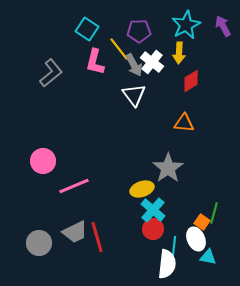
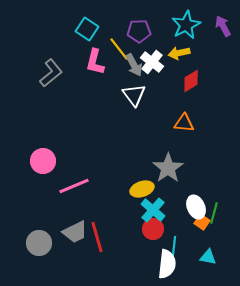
yellow arrow: rotated 75 degrees clockwise
white ellipse: moved 32 px up
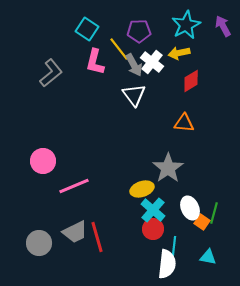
white ellipse: moved 6 px left, 1 px down
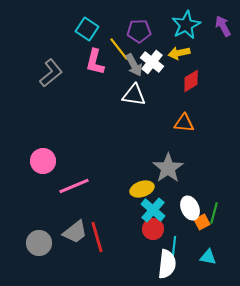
white triangle: rotated 45 degrees counterclockwise
orange square: rotated 28 degrees clockwise
gray trapezoid: rotated 12 degrees counterclockwise
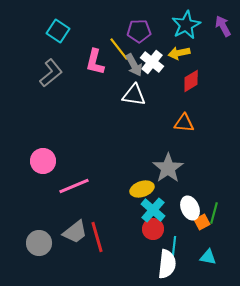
cyan square: moved 29 px left, 2 px down
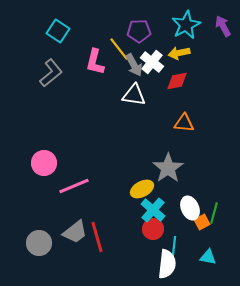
red diamond: moved 14 px left; rotated 20 degrees clockwise
pink circle: moved 1 px right, 2 px down
yellow ellipse: rotated 10 degrees counterclockwise
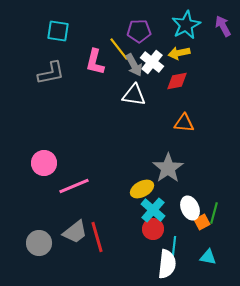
cyan square: rotated 25 degrees counterclockwise
gray L-shape: rotated 28 degrees clockwise
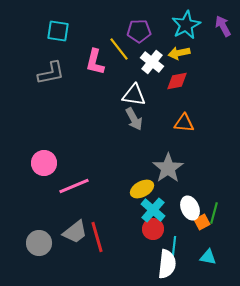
gray arrow: moved 54 px down
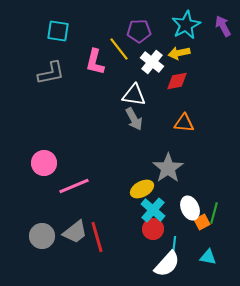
gray circle: moved 3 px right, 7 px up
white semicircle: rotated 36 degrees clockwise
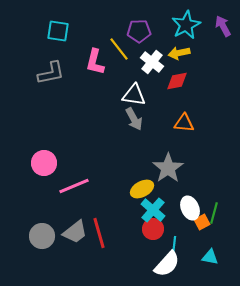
red line: moved 2 px right, 4 px up
cyan triangle: moved 2 px right
